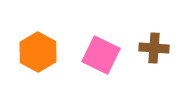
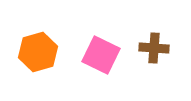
orange hexagon: rotated 15 degrees clockwise
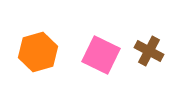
brown cross: moved 5 px left, 3 px down; rotated 24 degrees clockwise
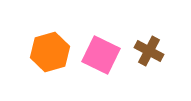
orange hexagon: moved 12 px right
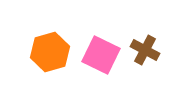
brown cross: moved 4 px left, 1 px up
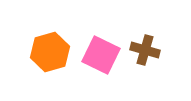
brown cross: rotated 12 degrees counterclockwise
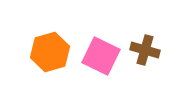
pink square: moved 1 px down
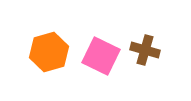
orange hexagon: moved 1 px left
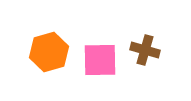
pink square: moved 1 px left, 4 px down; rotated 27 degrees counterclockwise
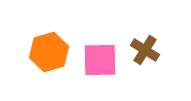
brown cross: rotated 16 degrees clockwise
